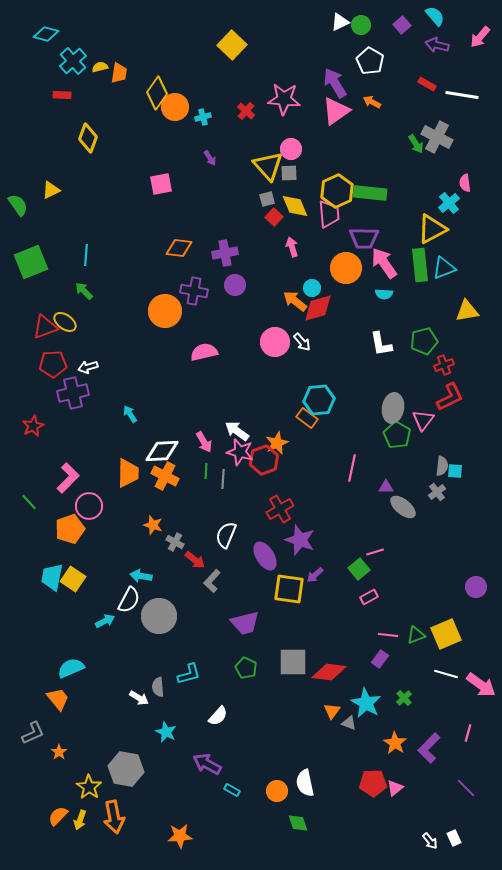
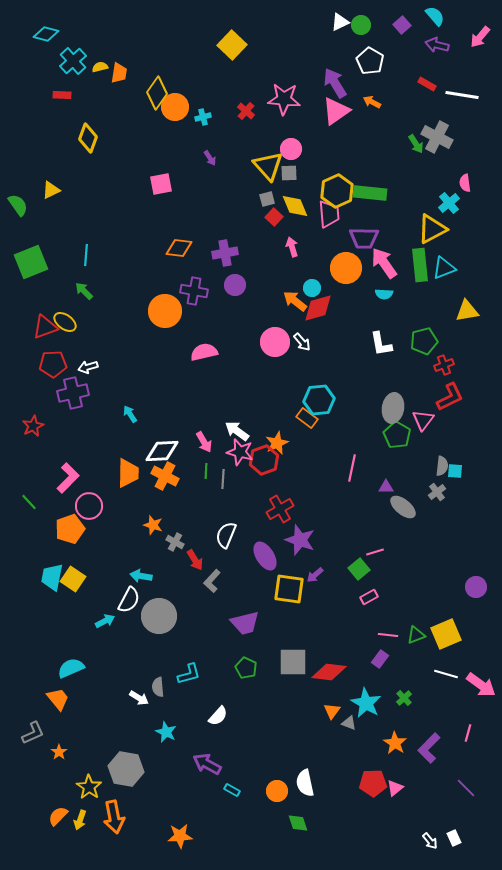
red arrow at (195, 560): rotated 20 degrees clockwise
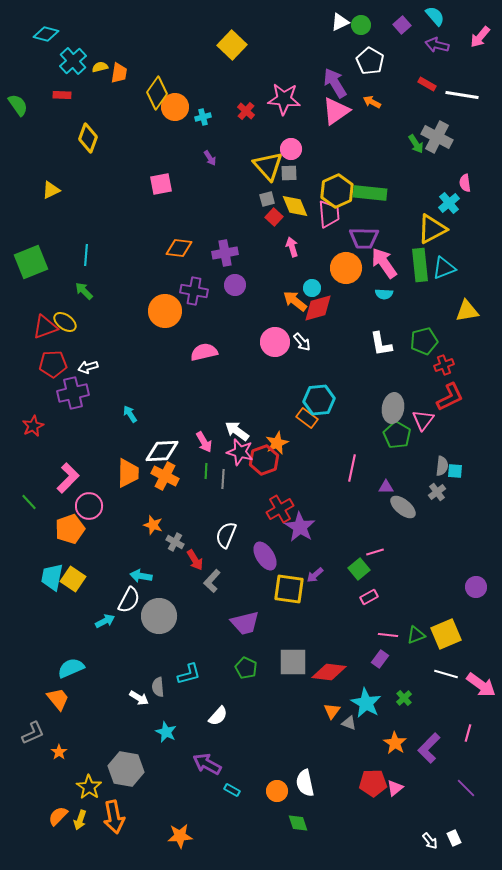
green semicircle at (18, 205): moved 100 px up
purple star at (300, 540): moved 13 px up; rotated 12 degrees clockwise
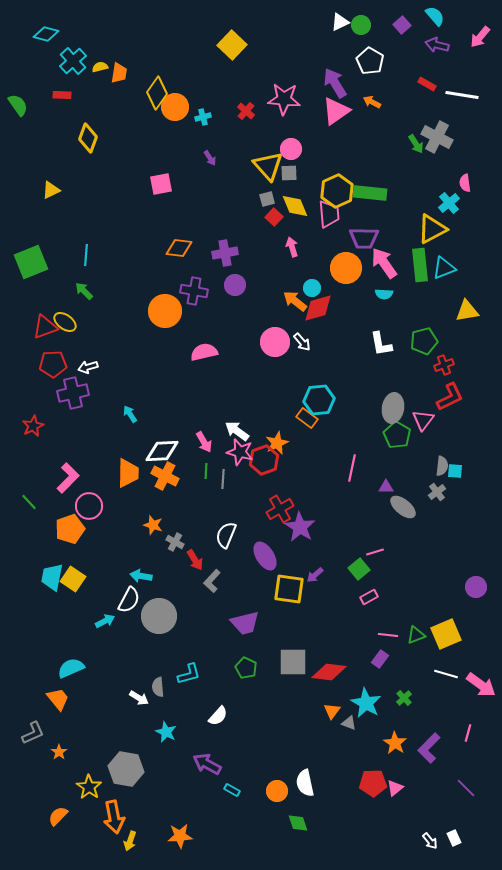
yellow arrow at (80, 820): moved 50 px right, 21 px down
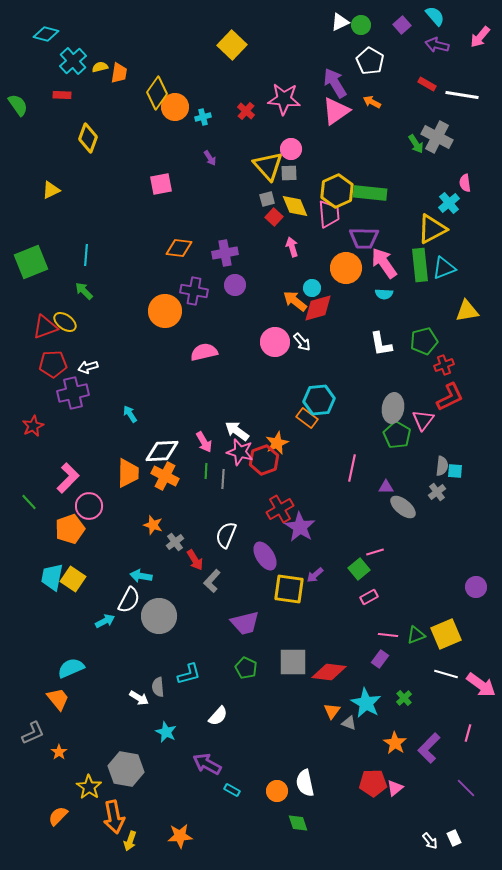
gray cross at (175, 542): rotated 24 degrees clockwise
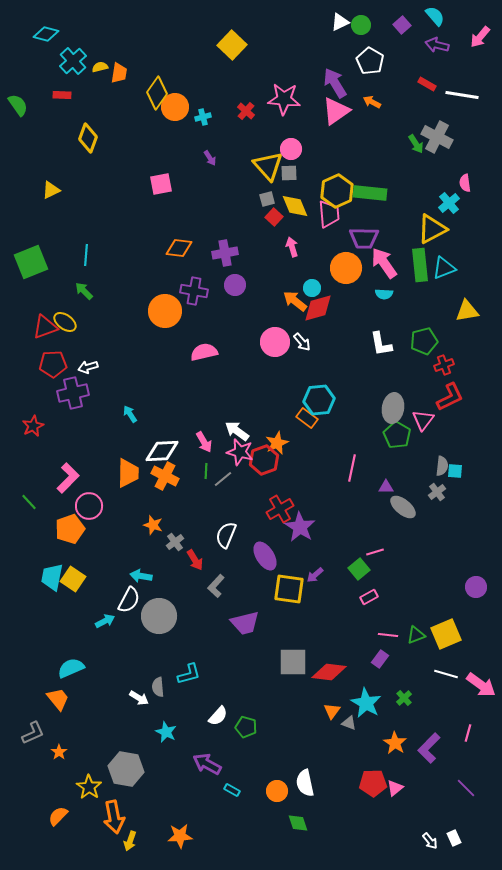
gray line at (223, 479): rotated 48 degrees clockwise
gray L-shape at (212, 581): moved 4 px right, 5 px down
green pentagon at (246, 668): moved 59 px down; rotated 10 degrees counterclockwise
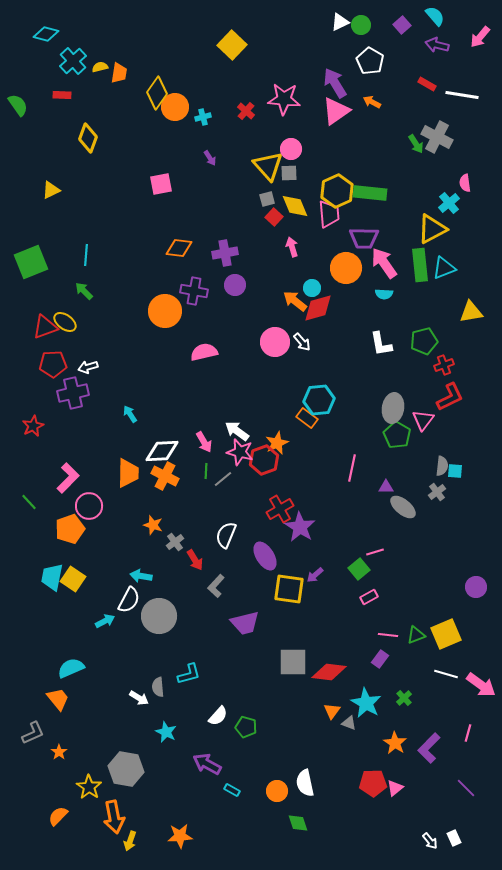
yellow triangle at (467, 311): moved 4 px right, 1 px down
